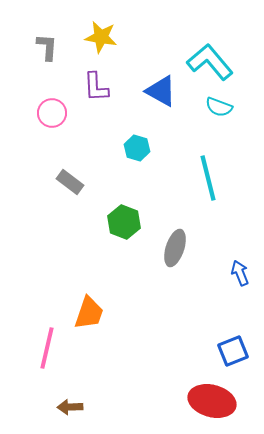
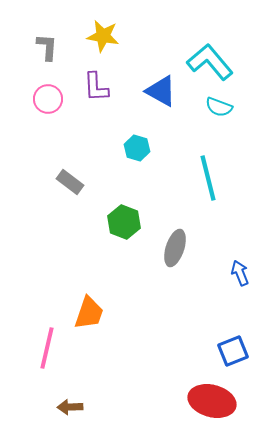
yellow star: moved 2 px right, 1 px up
pink circle: moved 4 px left, 14 px up
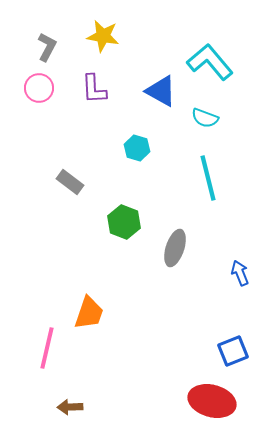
gray L-shape: rotated 24 degrees clockwise
purple L-shape: moved 2 px left, 2 px down
pink circle: moved 9 px left, 11 px up
cyan semicircle: moved 14 px left, 11 px down
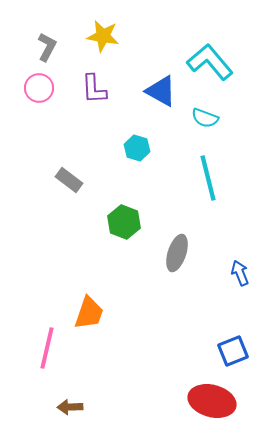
gray rectangle: moved 1 px left, 2 px up
gray ellipse: moved 2 px right, 5 px down
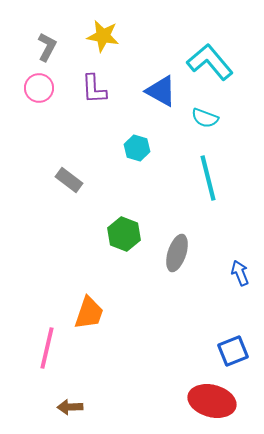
green hexagon: moved 12 px down
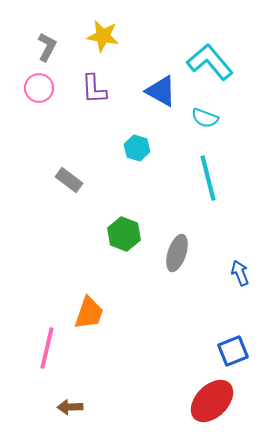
red ellipse: rotated 60 degrees counterclockwise
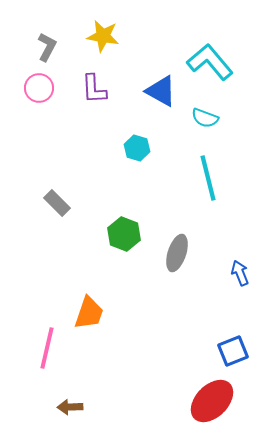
gray rectangle: moved 12 px left, 23 px down; rotated 8 degrees clockwise
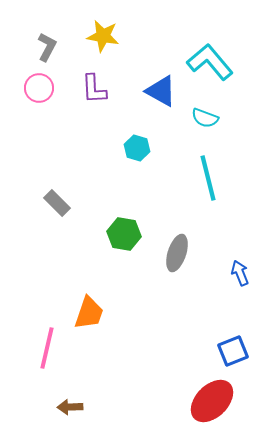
green hexagon: rotated 12 degrees counterclockwise
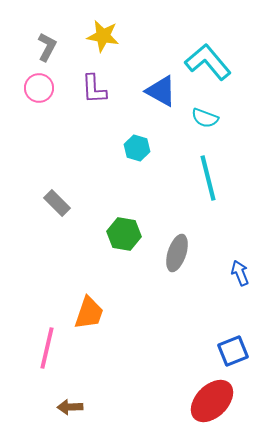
cyan L-shape: moved 2 px left
